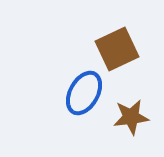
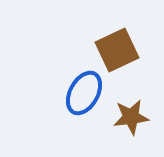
brown square: moved 1 px down
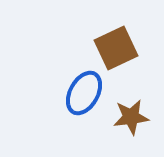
brown square: moved 1 px left, 2 px up
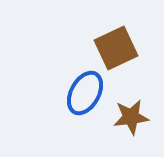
blue ellipse: moved 1 px right
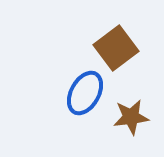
brown square: rotated 12 degrees counterclockwise
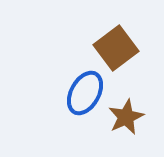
brown star: moved 5 px left; rotated 18 degrees counterclockwise
